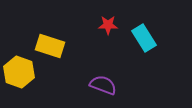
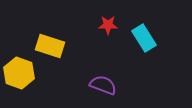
yellow hexagon: moved 1 px down
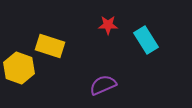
cyan rectangle: moved 2 px right, 2 px down
yellow hexagon: moved 5 px up
purple semicircle: rotated 44 degrees counterclockwise
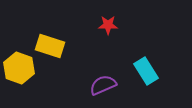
cyan rectangle: moved 31 px down
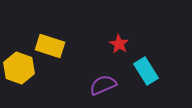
red star: moved 11 px right, 19 px down; rotated 30 degrees clockwise
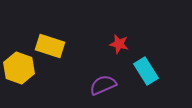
red star: rotated 18 degrees counterclockwise
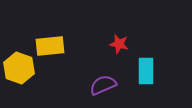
yellow rectangle: rotated 24 degrees counterclockwise
cyan rectangle: rotated 32 degrees clockwise
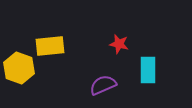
cyan rectangle: moved 2 px right, 1 px up
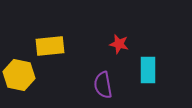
yellow hexagon: moved 7 px down; rotated 8 degrees counterclockwise
purple semicircle: rotated 76 degrees counterclockwise
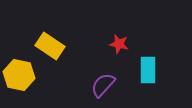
yellow rectangle: rotated 40 degrees clockwise
purple semicircle: rotated 52 degrees clockwise
